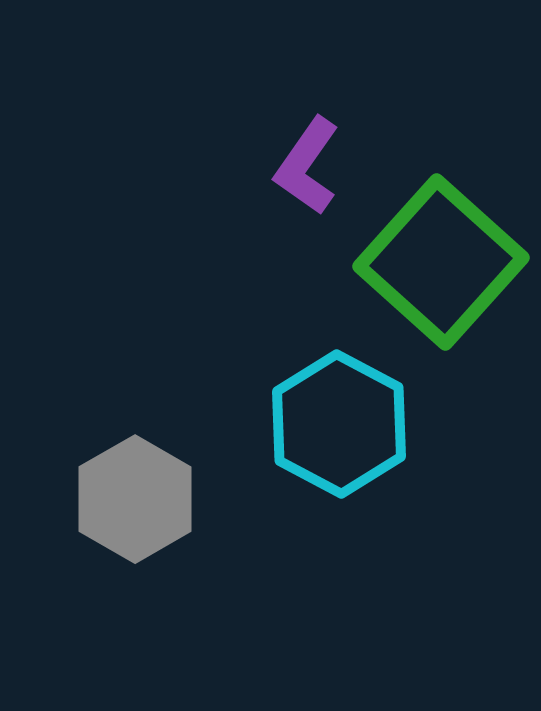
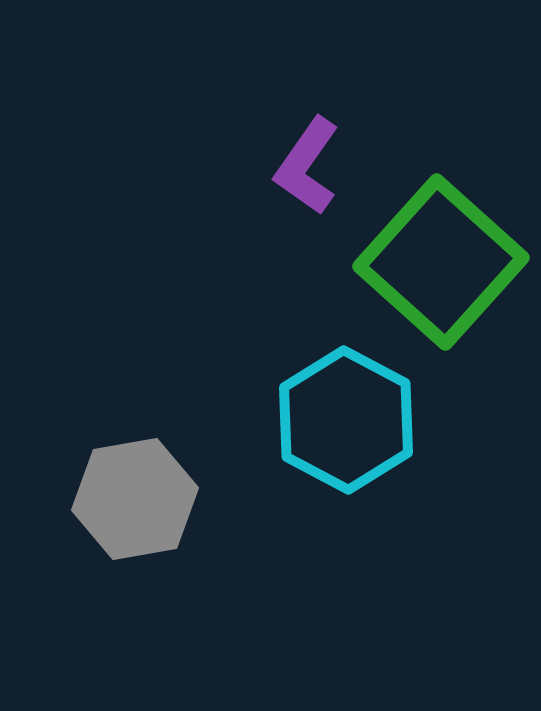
cyan hexagon: moved 7 px right, 4 px up
gray hexagon: rotated 20 degrees clockwise
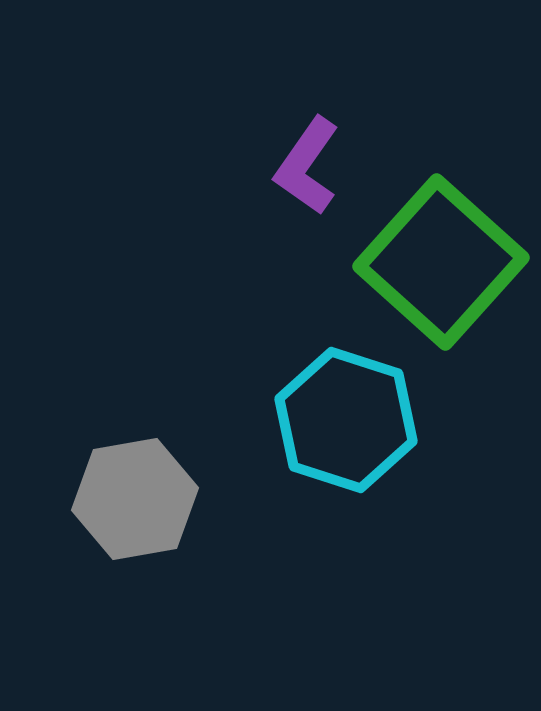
cyan hexagon: rotated 10 degrees counterclockwise
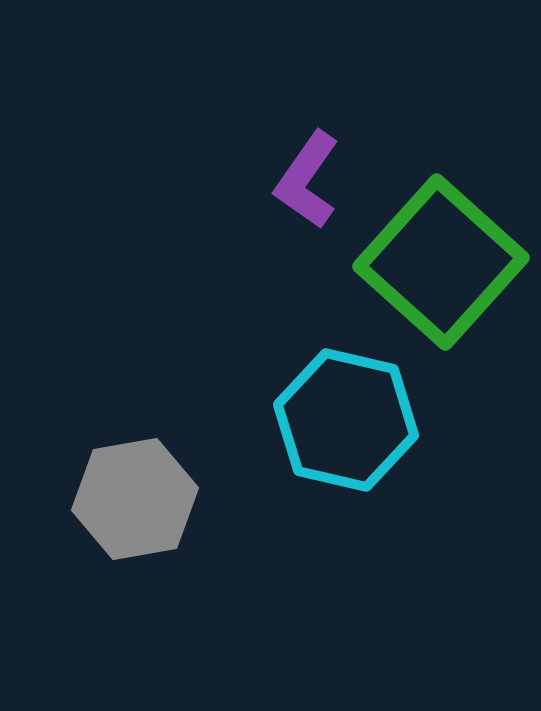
purple L-shape: moved 14 px down
cyan hexagon: rotated 5 degrees counterclockwise
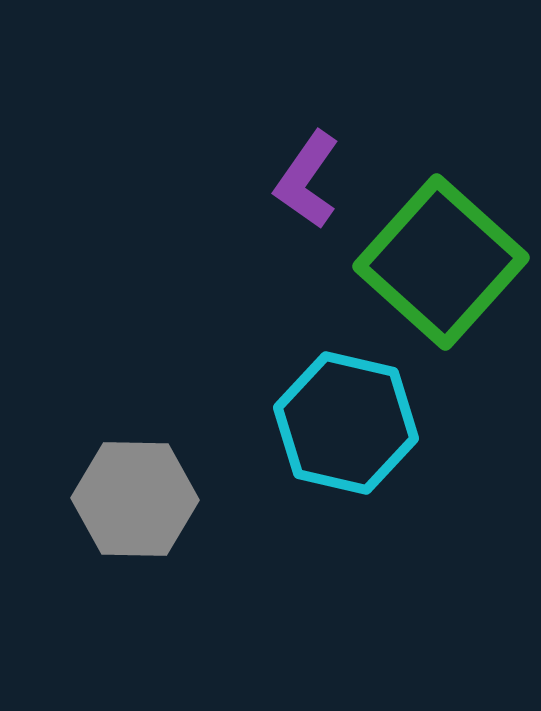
cyan hexagon: moved 3 px down
gray hexagon: rotated 11 degrees clockwise
